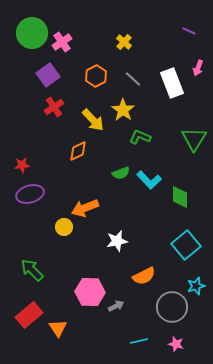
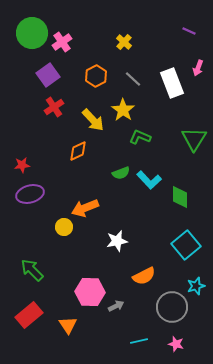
orange triangle: moved 10 px right, 3 px up
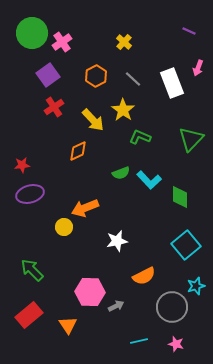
green triangle: moved 3 px left; rotated 12 degrees clockwise
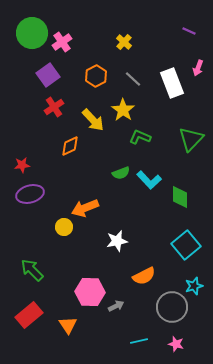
orange diamond: moved 8 px left, 5 px up
cyan star: moved 2 px left
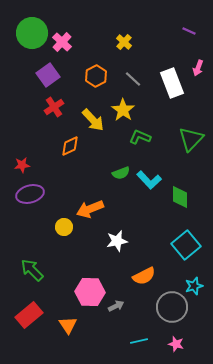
pink cross: rotated 12 degrees counterclockwise
orange arrow: moved 5 px right, 1 px down
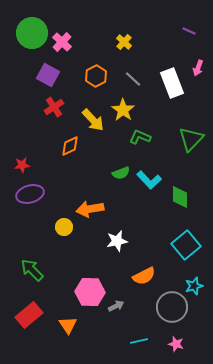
purple square: rotated 25 degrees counterclockwise
orange arrow: rotated 12 degrees clockwise
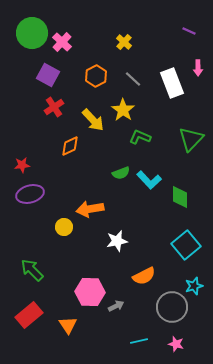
pink arrow: rotated 21 degrees counterclockwise
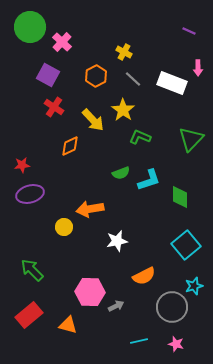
green circle: moved 2 px left, 6 px up
yellow cross: moved 10 px down; rotated 14 degrees counterclockwise
white rectangle: rotated 48 degrees counterclockwise
red cross: rotated 24 degrees counterclockwise
cyan L-shape: rotated 65 degrees counterclockwise
orange triangle: rotated 42 degrees counterclockwise
